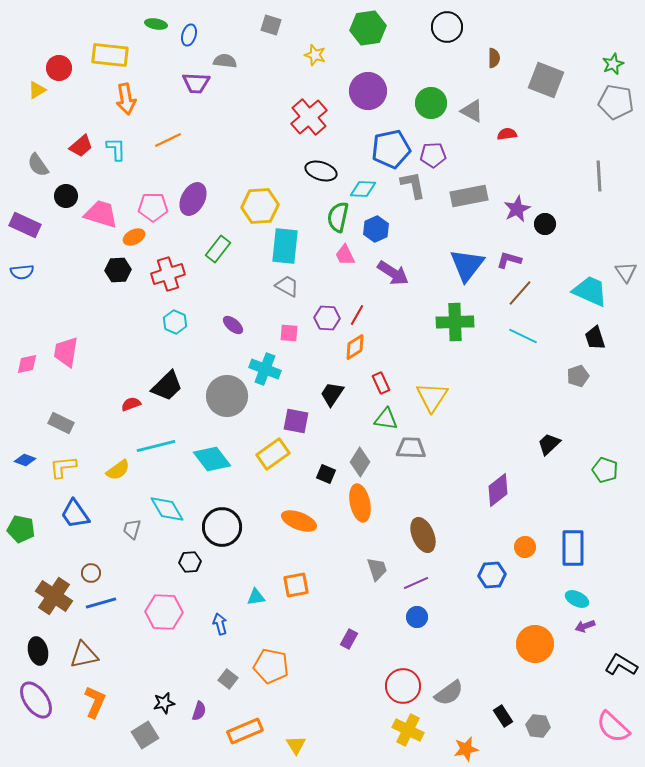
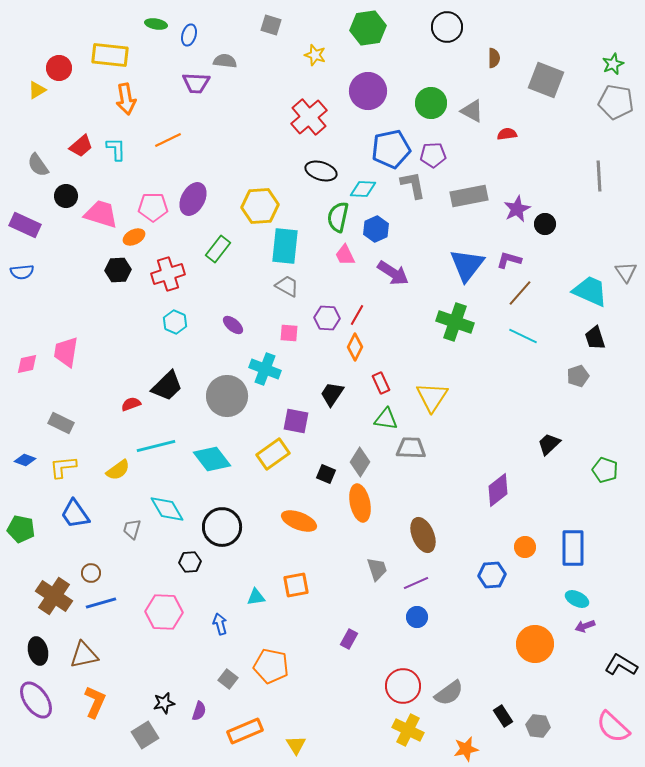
green cross at (455, 322): rotated 21 degrees clockwise
orange diamond at (355, 347): rotated 32 degrees counterclockwise
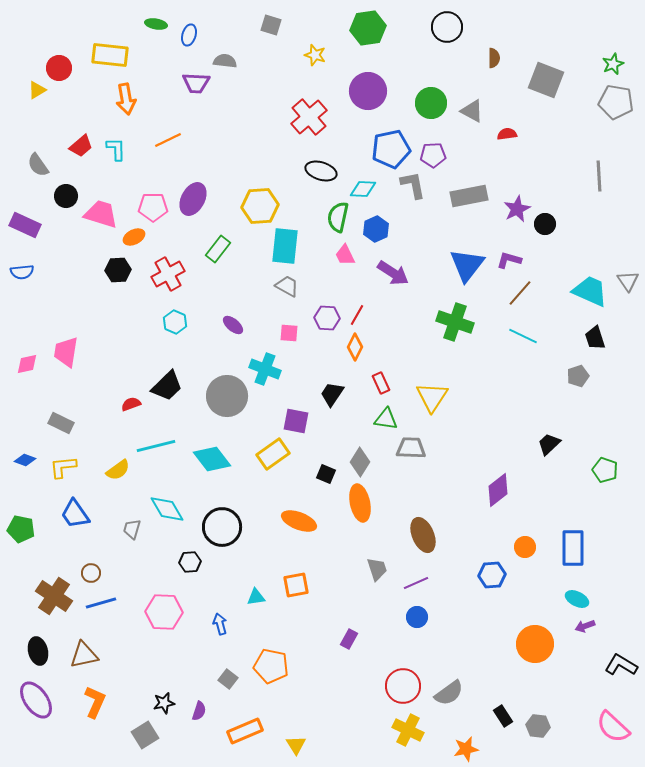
gray triangle at (626, 272): moved 2 px right, 9 px down
red cross at (168, 274): rotated 12 degrees counterclockwise
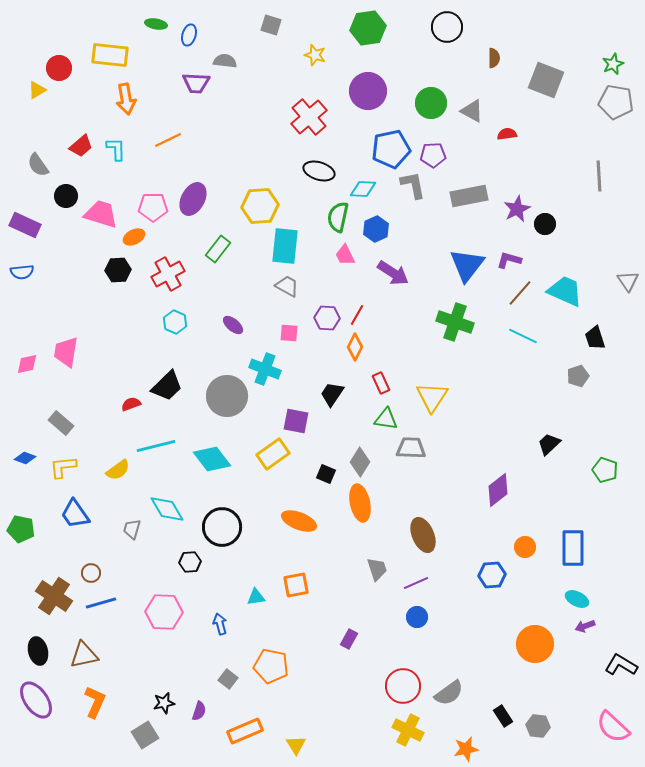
black ellipse at (321, 171): moved 2 px left
cyan trapezoid at (590, 291): moved 25 px left
gray rectangle at (61, 423): rotated 15 degrees clockwise
blue diamond at (25, 460): moved 2 px up
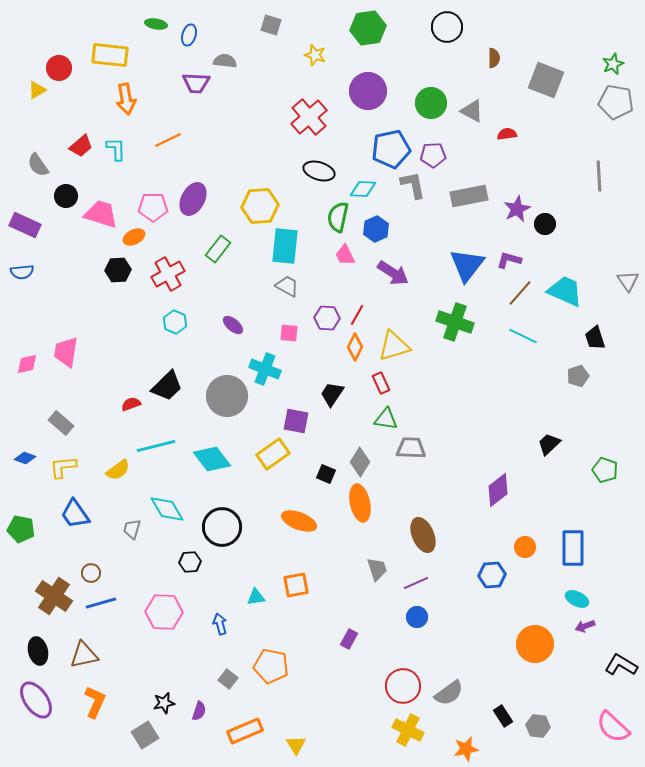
yellow triangle at (432, 397): moved 38 px left, 51 px up; rotated 40 degrees clockwise
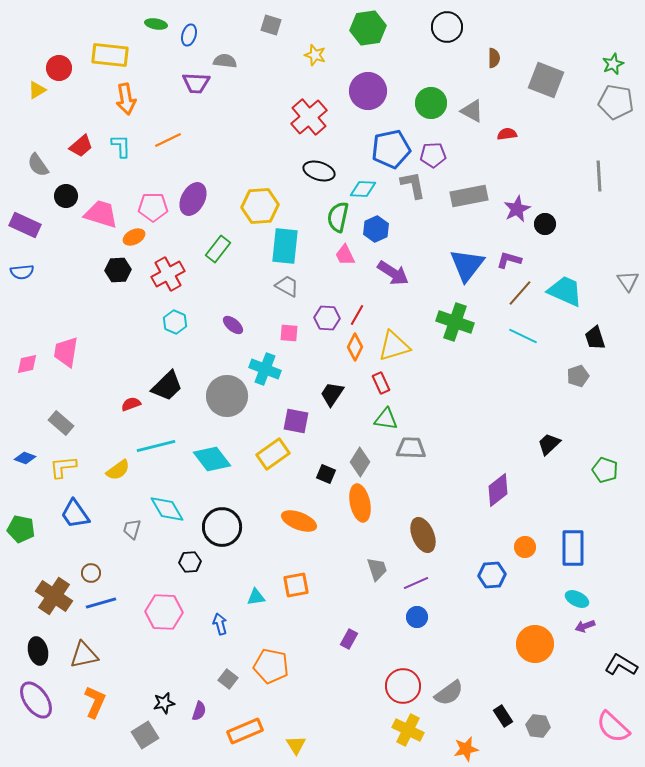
cyan L-shape at (116, 149): moved 5 px right, 3 px up
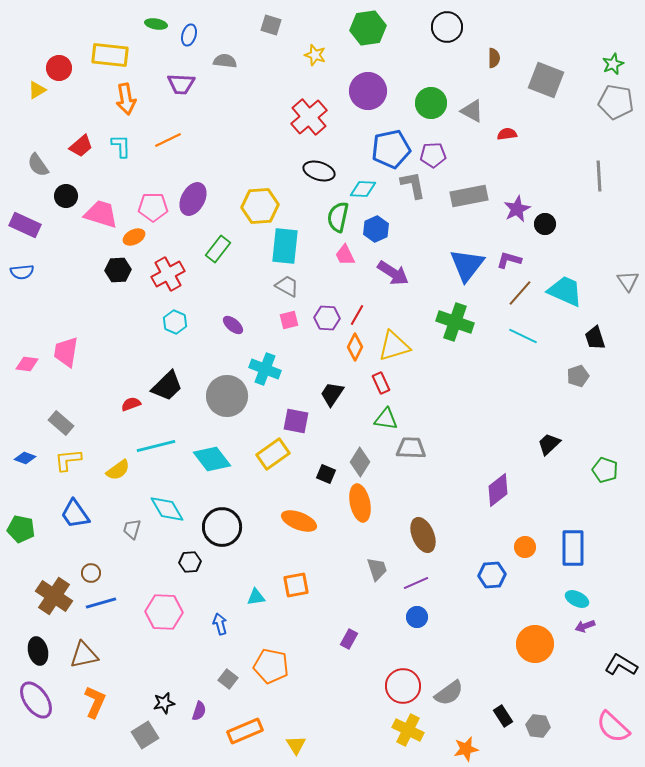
purple trapezoid at (196, 83): moved 15 px left, 1 px down
pink square at (289, 333): moved 13 px up; rotated 18 degrees counterclockwise
pink diamond at (27, 364): rotated 20 degrees clockwise
yellow L-shape at (63, 467): moved 5 px right, 7 px up
